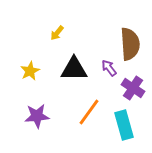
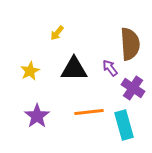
purple arrow: moved 1 px right
orange line: rotated 48 degrees clockwise
purple star: rotated 30 degrees counterclockwise
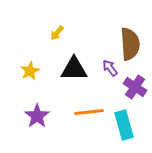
purple cross: moved 2 px right, 1 px up
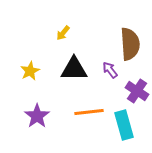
yellow arrow: moved 6 px right
purple arrow: moved 2 px down
purple cross: moved 2 px right, 4 px down
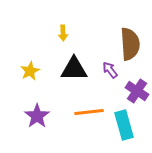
yellow arrow: rotated 42 degrees counterclockwise
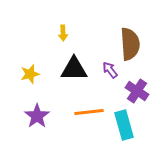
yellow star: moved 3 px down; rotated 12 degrees clockwise
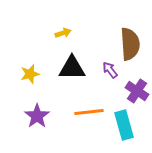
yellow arrow: rotated 105 degrees counterclockwise
black triangle: moved 2 px left, 1 px up
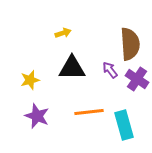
yellow star: moved 6 px down
purple cross: moved 12 px up
purple star: rotated 15 degrees counterclockwise
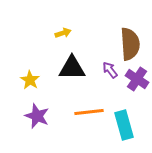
yellow star: rotated 24 degrees counterclockwise
